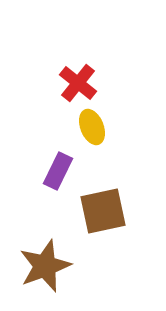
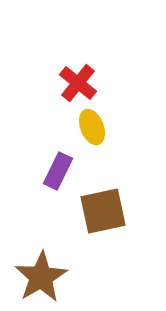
brown star: moved 4 px left, 11 px down; rotated 10 degrees counterclockwise
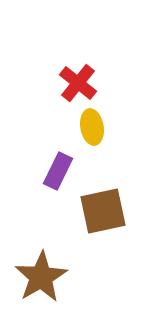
yellow ellipse: rotated 12 degrees clockwise
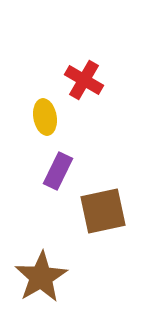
red cross: moved 6 px right, 3 px up; rotated 9 degrees counterclockwise
yellow ellipse: moved 47 px left, 10 px up
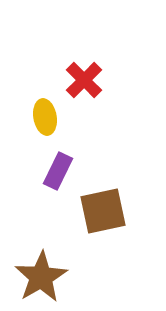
red cross: rotated 15 degrees clockwise
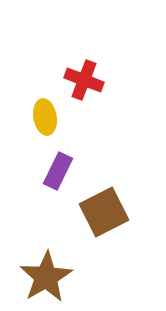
red cross: rotated 24 degrees counterclockwise
brown square: moved 1 px right, 1 px down; rotated 15 degrees counterclockwise
brown star: moved 5 px right
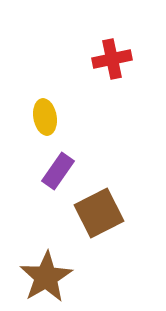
red cross: moved 28 px right, 21 px up; rotated 33 degrees counterclockwise
purple rectangle: rotated 9 degrees clockwise
brown square: moved 5 px left, 1 px down
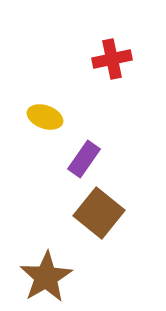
yellow ellipse: rotated 60 degrees counterclockwise
purple rectangle: moved 26 px right, 12 px up
brown square: rotated 24 degrees counterclockwise
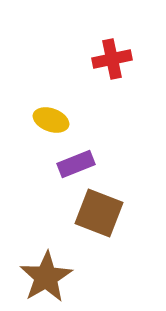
yellow ellipse: moved 6 px right, 3 px down
purple rectangle: moved 8 px left, 5 px down; rotated 33 degrees clockwise
brown square: rotated 18 degrees counterclockwise
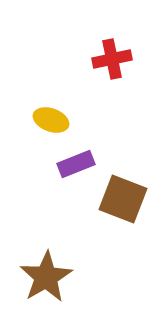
brown square: moved 24 px right, 14 px up
